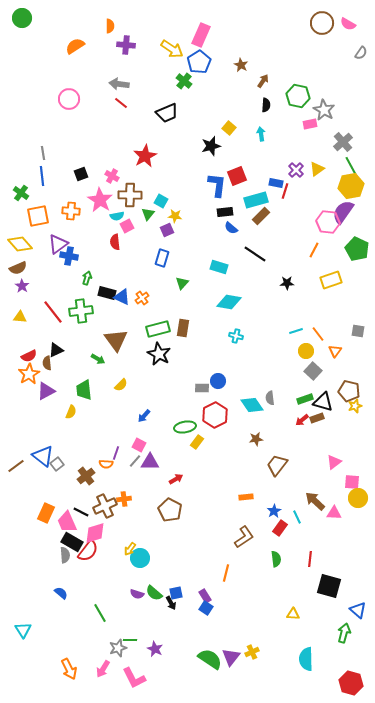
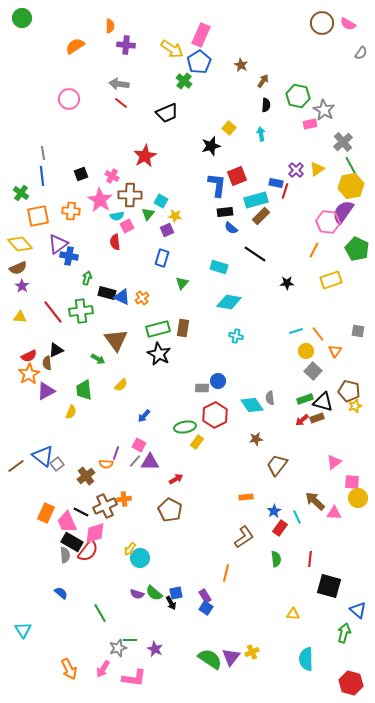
pink L-shape at (134, 678): rotated 55 degrees counterclockwise
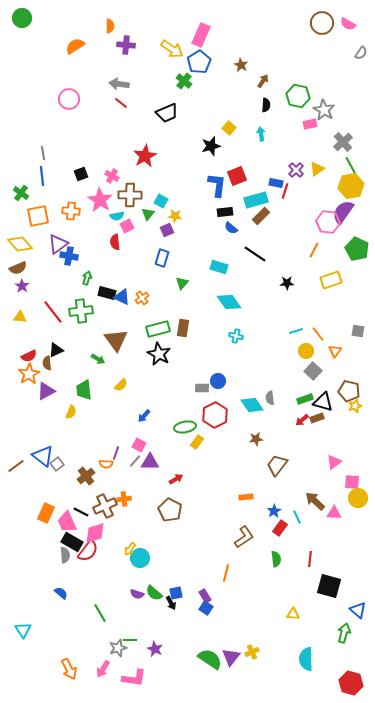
cyan diamond at (229, 302): rotated 45 degrees clockwise
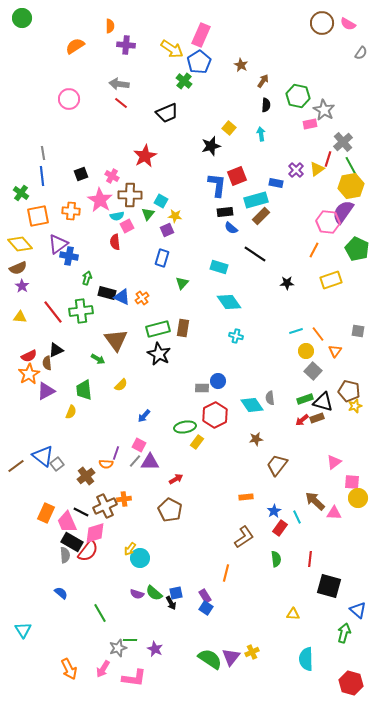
red line at (285, 191): moved 43 px right, 32 px up
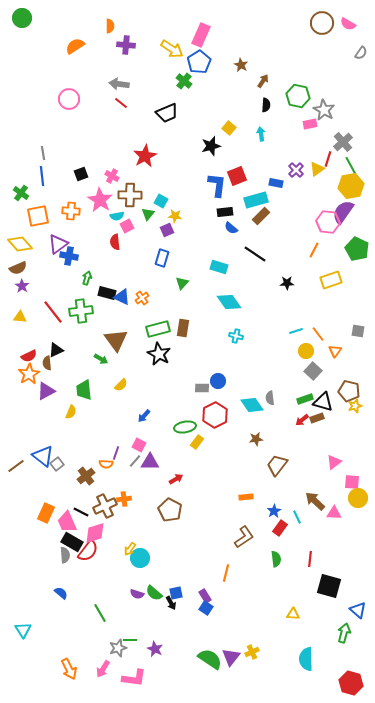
green arrow at (98, 359): moved 3 px right
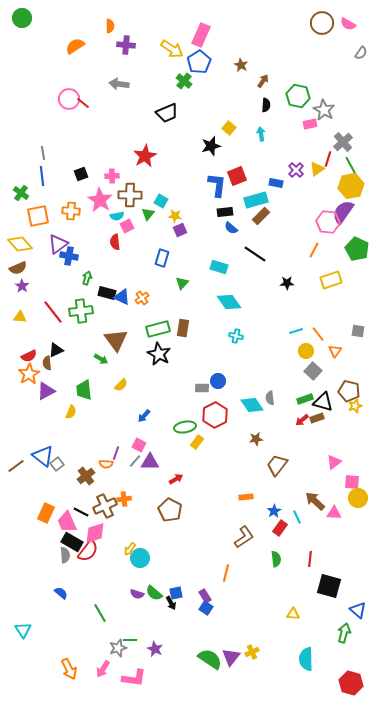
red line at (121, 103): moved 38 px left
pink cross at (112, 176): rotated 32 degrees counterclockwise
purple square at (167, 230): moved 13 px right
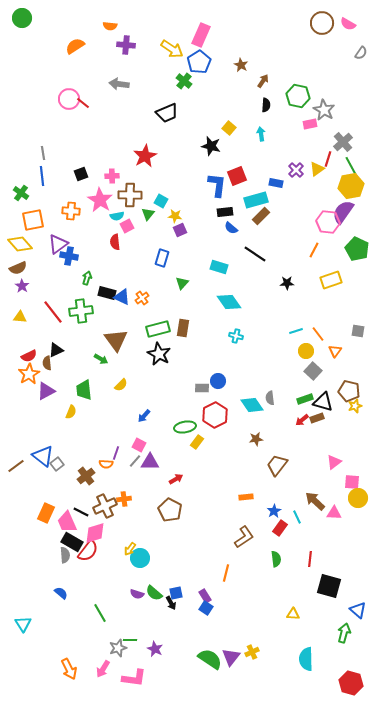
orange semicircle at (110, 26): rotated 96 degrees clockwise
black star at (211, 146): rotated 30 degrees clockwise
orange square at (38, 216): moved 5 px left, 4 px down
cyan triangle at (23, 630): moved 6 px up
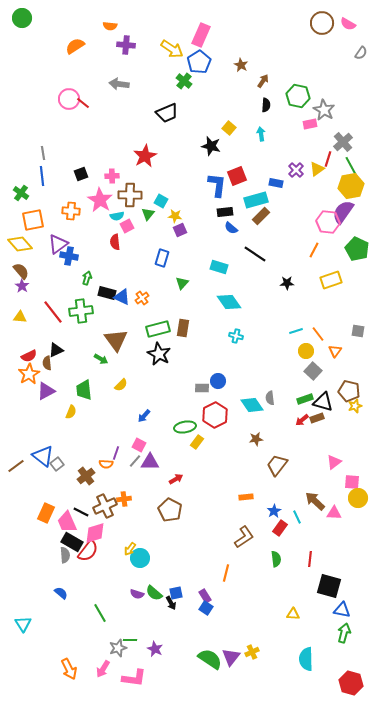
brown semicircle at (18, 268): moved 3 px right, 3 px down; rotated 108 degrees counterclockwise
blue triangle at (358, 610): moved 16 px left; rotated 30 degrees counterclockwise
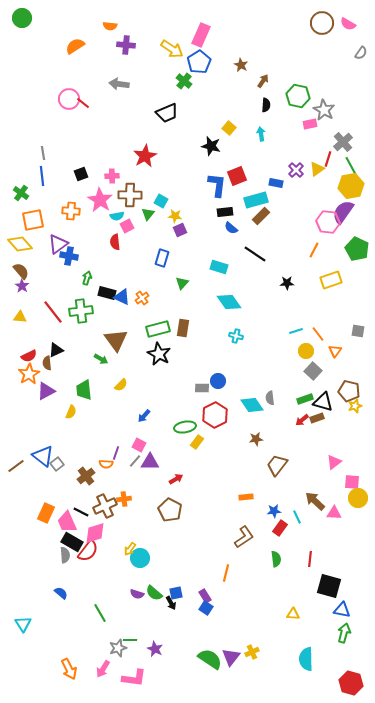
blue star at (274, 511): rotated 24 degrees clockwise
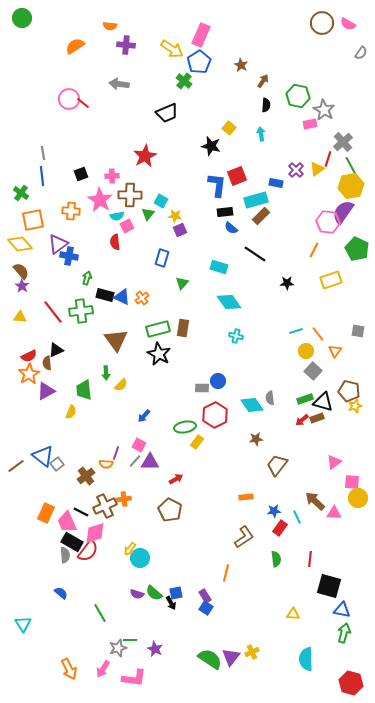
black rectangle at (107, 293): moved 2 px left, 2 px down
green arrow at (101, 359): moved 5 px right, 14 px down; rotated 56 degrees clockwise
